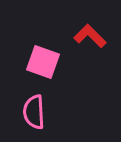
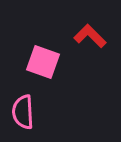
pink semicircle: moved 11 px left
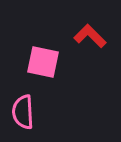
pink square: rotated 8 degrees counterclockwise
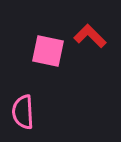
pink square: moved 5 px right, 11 px up
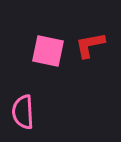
red L-shape: moved 9 px down; rotated 56 degrees counterclockwise
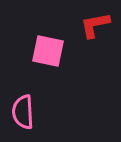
red L-shape: moved 5 px right, 20 px up
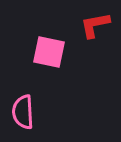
pink square: moved 1 px right, 1 px down
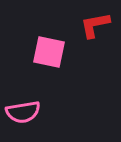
pink semicircle: rotated 96 degrees counterclockwise
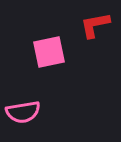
pink square: rotated 24 degrees counterclockwise
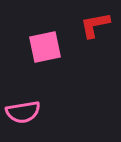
pink square: moved 4 px left, 5 px up
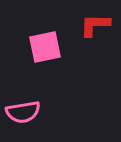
red L-shape: rotated 12 degrees clockwise
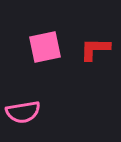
red L-shape: moved 24 px down
